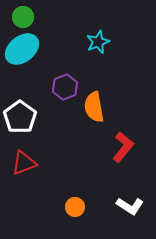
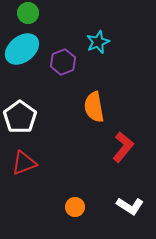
green circle: moved 5 px right, 4 px up
purple hexagon: moved 2 px left, 25 px up
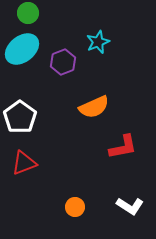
orange semicircle: rotated 104 degrees counterclockwise
red L-shape: rotated 40 degrees clockwise
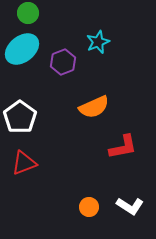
orange circle: moved 14 px right
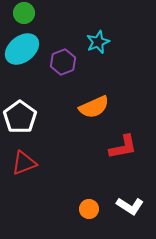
green circle: moved 4 px left
orange circle: moved 2 px down
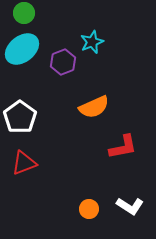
cyan star: moved 6 px left
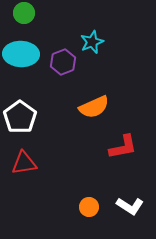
cyan ellipse: moved 1 px left, 5 px down; rotated 40 degrees clockwise
red triangle: rotated 12 degrees clockwise
orange circle: moved 2 px up
